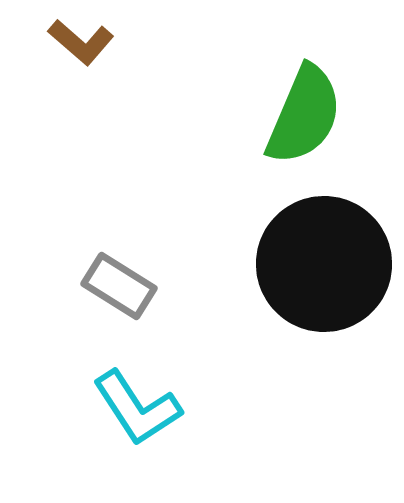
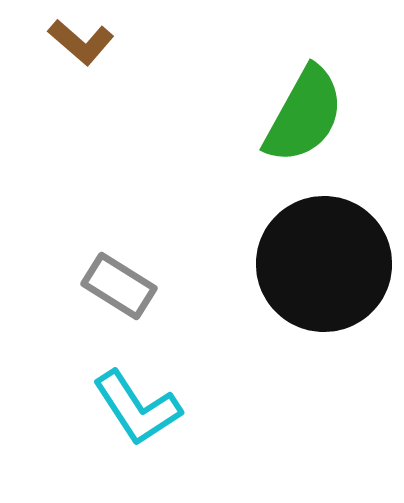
green semicircle: rotated 6 degrees clockwise
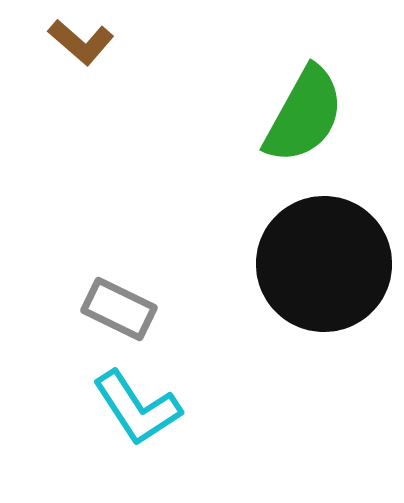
gray rectangle: moved 23 px down; rotated 6 degrees counterclockwise
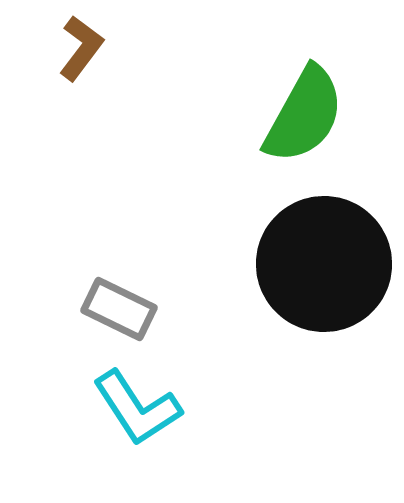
brown L-shape: moved 6 px down; rotated 94 degrees counterclockwise
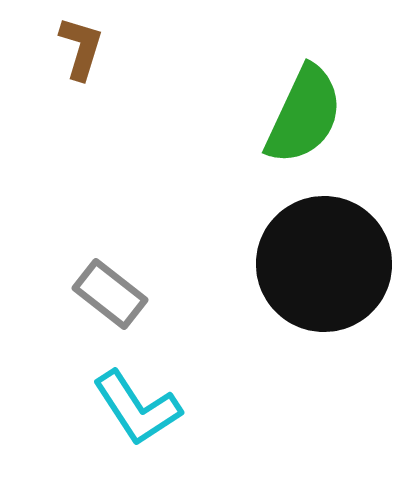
brown L-shape: rotated 20 degrees counterclockwise
green semicircle: rotated 4 degrees counterclockwise
gray rectangle: moved 9 px left, 15 px up; rotated 12 degrees clockwise
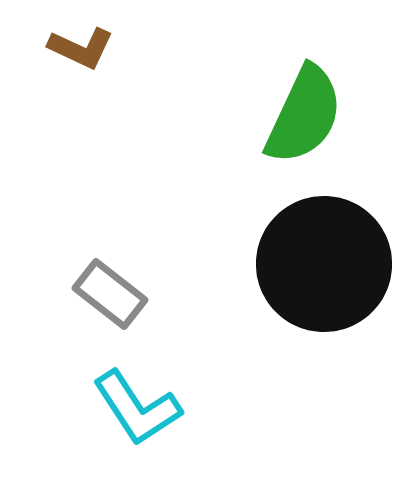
brown L-shape: rotated 98 degrees clockwise
